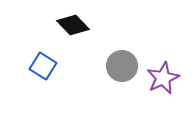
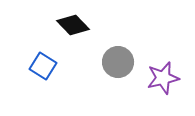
gray circle: moved 4 px left, 4 px up
purple star: rotated 12 degrees clockwise
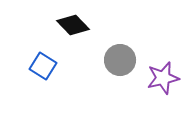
gray circle: moved 2 px right, 2 px up
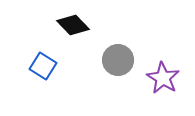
gray circle: moved 2 px left
purple star: rotated 28 degrees counterclockwise
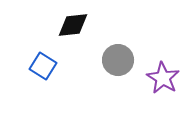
black diamond: rotated 52 degrees counterclockwise
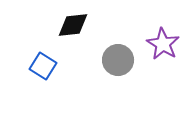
purple star: moved 34 px up
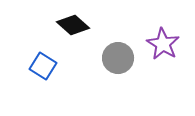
black diamond: rotated 48 degrees clockwise
gray circle: moved 2 px up
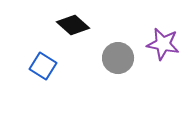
purple star: rotated 20 degrees counterclockwise
